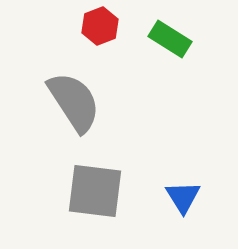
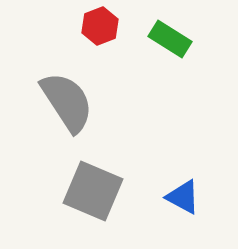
gray semicircle: moved 7 px left
gray square: moved 2 px left; rotated 16 degrees clockwise
blue triangle: rotated 30 degrees counterclockwise
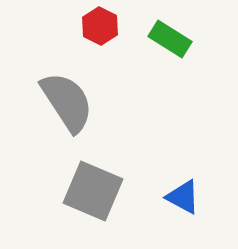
red hexagon: rotated 12 degrees counterclockwise
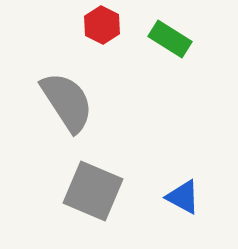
red hexagon: moved 2 px right, 1 px up
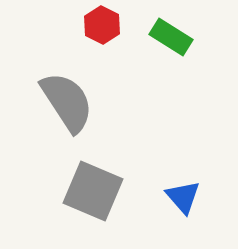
green rectangle: moved 1 px right, 2 px up
blue triangle: rotated 21 degrees clockwise
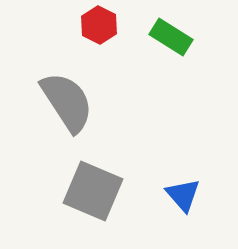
red hexagon: moved 3 px left
blue triangle: moved 2 px up
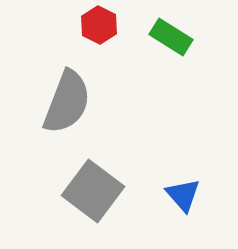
gray semicircle: rotated 54 degrees clockwise
gray square: rotated 14 degrees clockwise
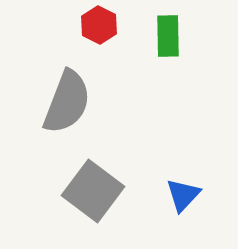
green rectangle: moved 3 px left, 1 px up; rotated 57 degrees clockwise
blue triangle: rotated 24 degrees clockwise
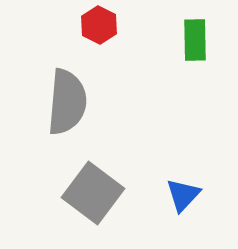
green rectangle: moved 27 px right, 4 px down
gray semicircle: rotated 16 degrees counterclockwise
gray square: moved 2 px down
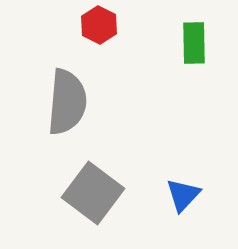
green rectangle: moved 1 px left, 3 px down
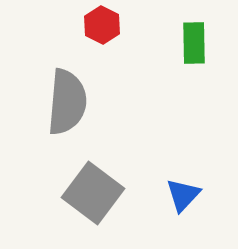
red hexagon: moved 3 px right
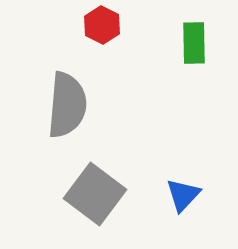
gray semicircle: moved 3 px down
gray square: moved 2 px right, 1 px down
